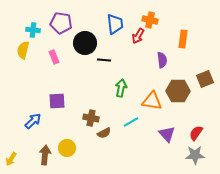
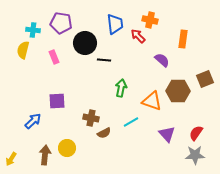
red arrow: rotated 105 degrees clockwise
purple semicircle: rotated 42 degrees counterclockwise
orange triangle: rotated 10 degrees clockwise
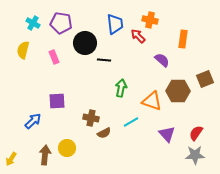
cyan cross: moved 7 px up; rotated 24 degrees clockwise
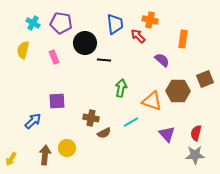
red semicircle: rotated 21 degrees counterclockwise
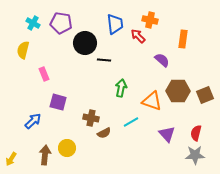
pink rectangle: moved 10 px left, 17 px down
brown square: moved 16 px down
purple square: moved 1 px right, 1 px down; rotated 18 degrees clockwise
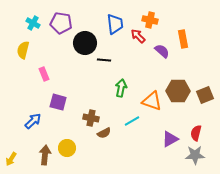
orange rectangle: rotated 18 degrees counterclockwise
purple semicircle: moved 9 px up
cyan line: moved 1 px right, 1 px up
purple triangle: moved 3 px right, 5 px down; rotated 42 degrees clockwise
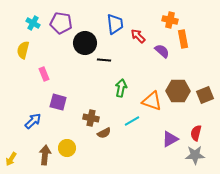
orange cross: moved 20 px right
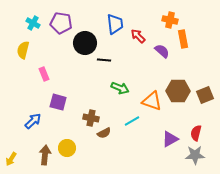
green arrow: moved 1 px left; rotated 102 degrees clockwise
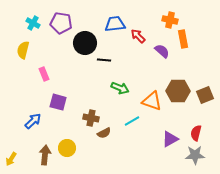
blue trapezoid: rotated 90 degrees counterclockwise
